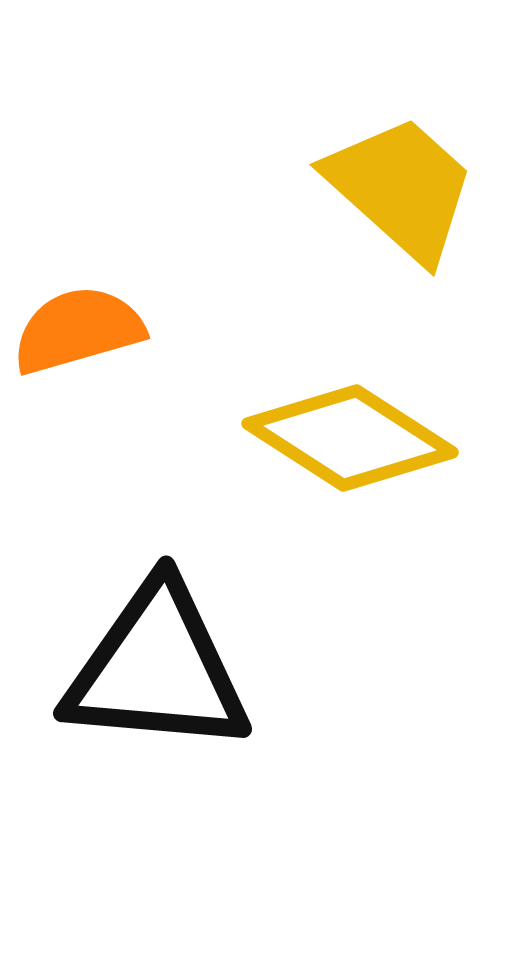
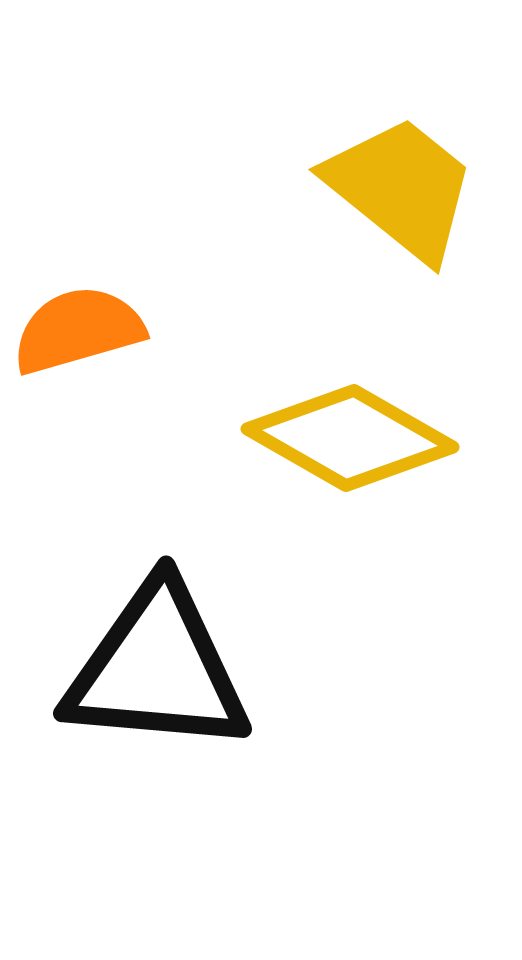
yellow trapezoid: rotated 3 degrees counterclockwise
yellow diamond: rotated 3 degrees counterclockwise
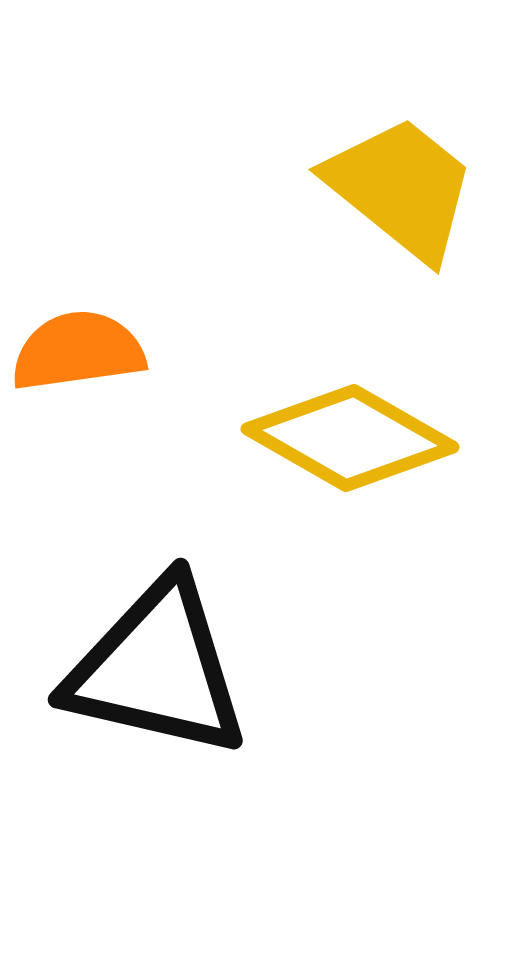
orange semicircle: moved 21 px down; rotated 8 degrees clockwise
black triangle: rotated 8 degrees clockwise
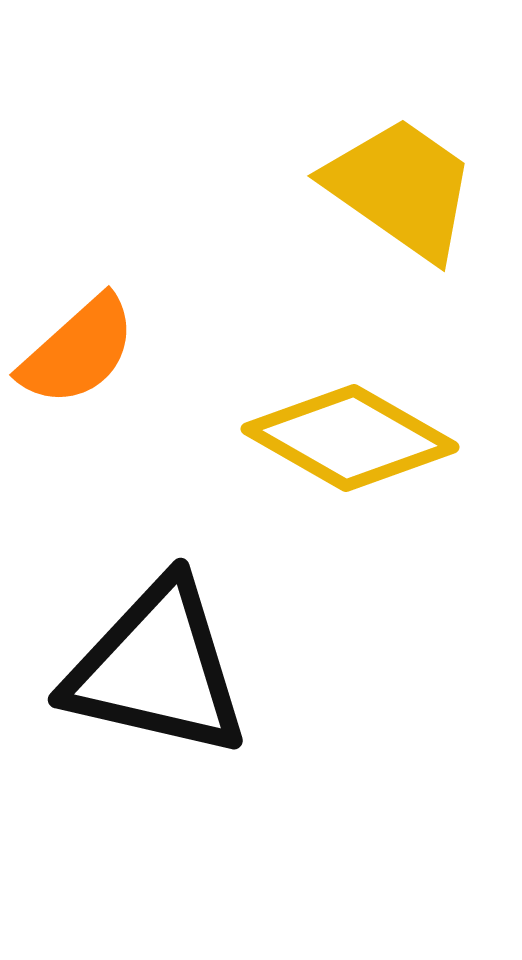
yellow trapezoid: rotated 4 degrees counterclockwise
orange semicircle: rotated 146 degrees clockwise
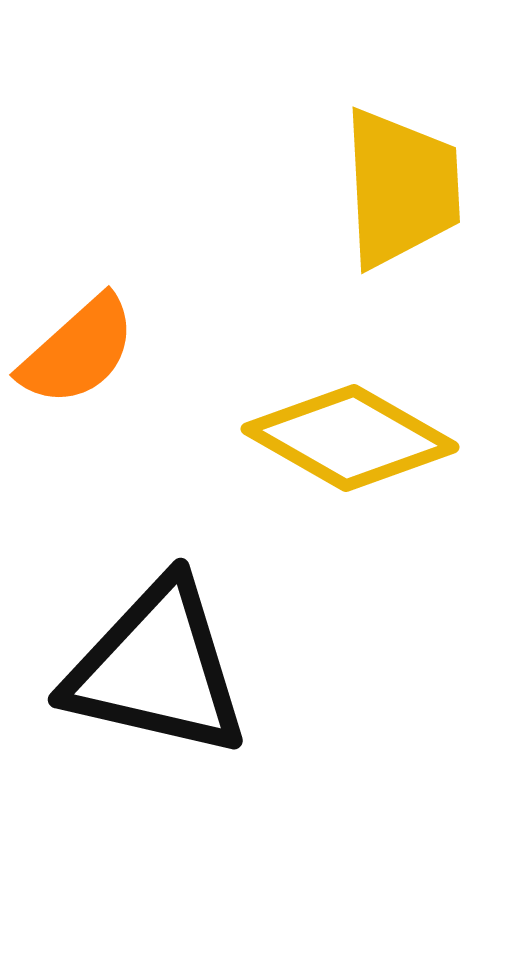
yellow trapezoid: rotated 52 degrees clockwise
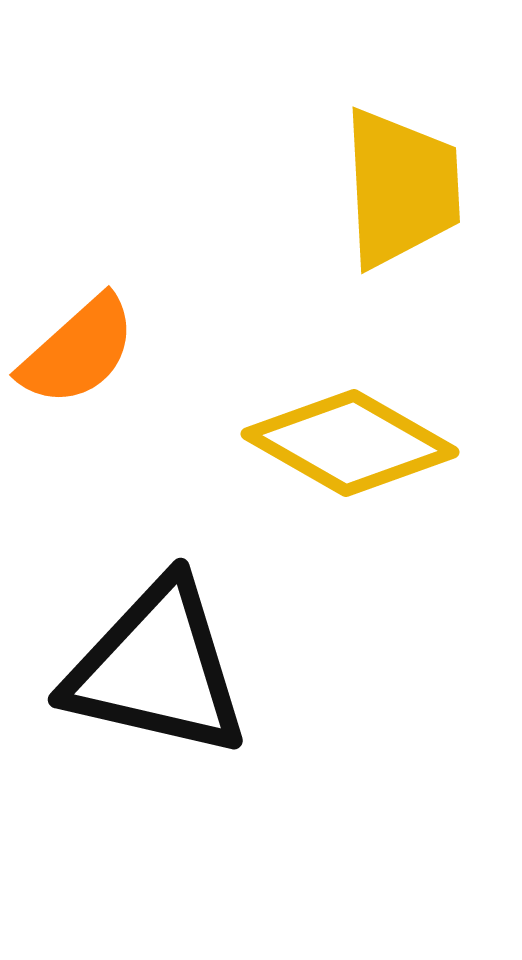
yellow diamond: moved 5 px down
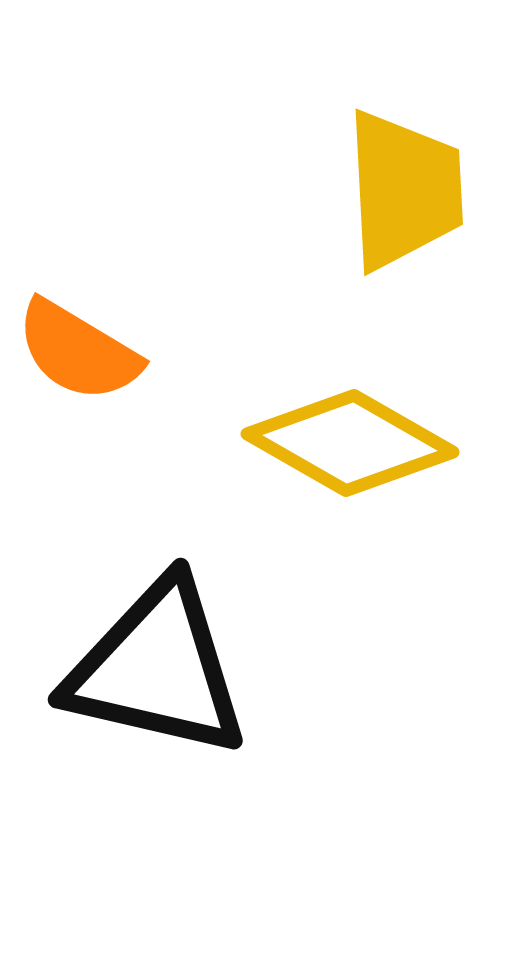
yellow trapezoid: moved 3 px right, 2 px down
orange semicircle: rotated 73 degrees clockwise
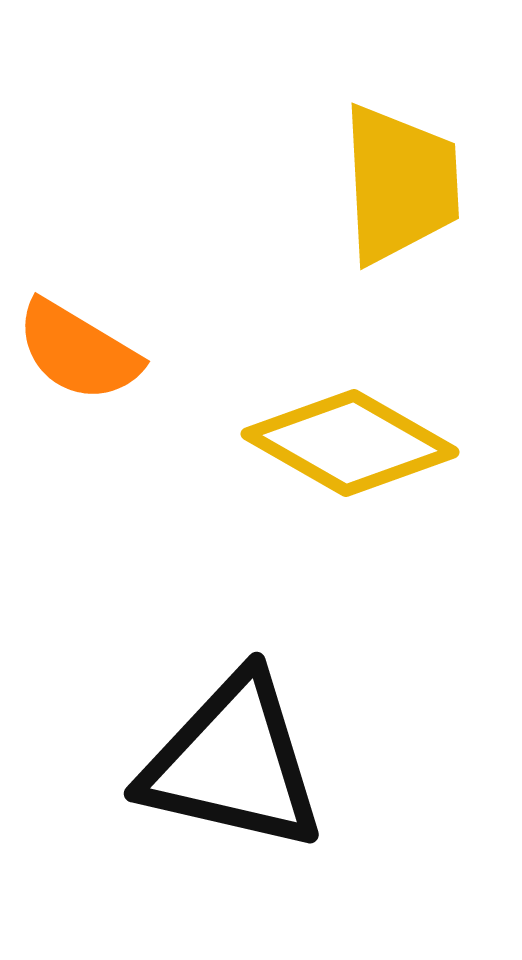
yellow trapezoid: moved 4 px left, 6 px up
black triangle: moved 76 px right, 94 px down
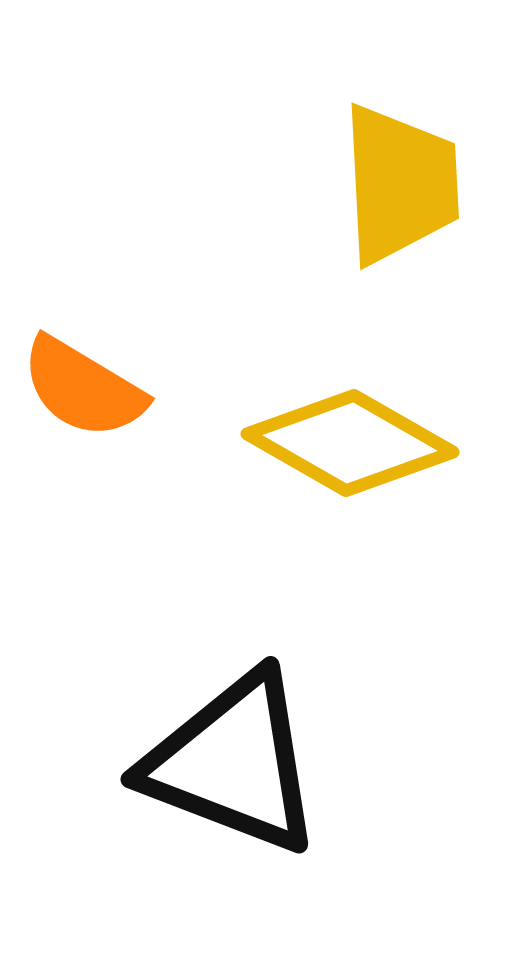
orange semicircle: moved 5 px right, 37 px down
black triangle: rotated 8 degrees clockwise
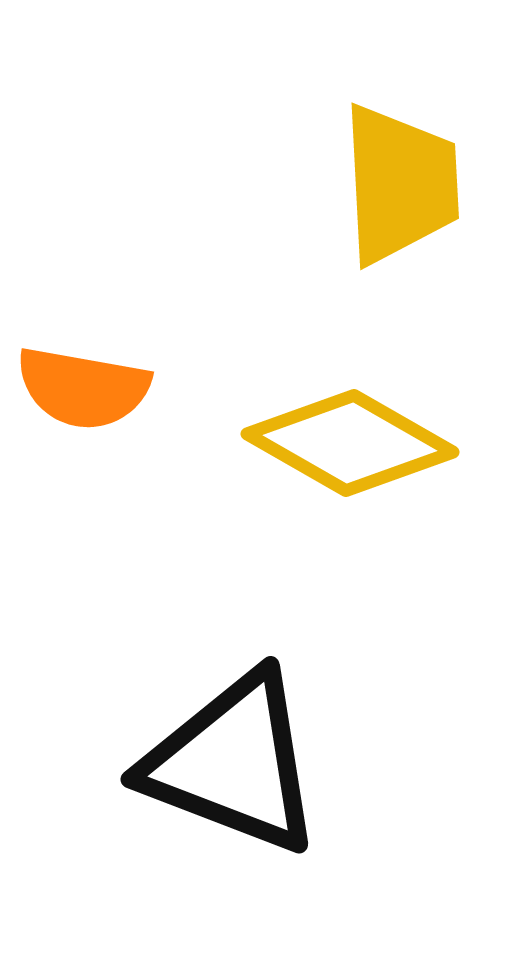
orange semicircle: rotated 21 degrees counterclockwise
